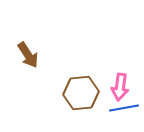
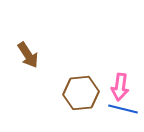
blue line: moved 1 px left, 1 px down; rotated 24 degrees clockwise
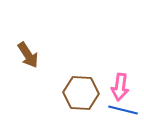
brown hexagon: rotated 8 degrees clockwise
blue line: moved 1 px down
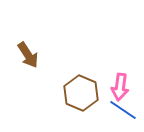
brown hexagon: rotated 20 degrees clockwise
blue line: rotated 20 degrees clockwise
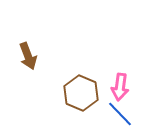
brown arrow: moved 1 px down; rotated 12 degrees clockwise
blue line: moved 3 px left, 4 px down; rotated 12 degrees clockwise
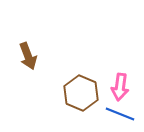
blue line: rotated 24 degrees counterclockwise
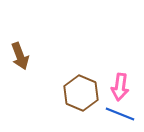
brown arrow: moved 8 px left
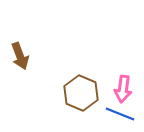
pink arrow: moved 3 px right, 2 px down
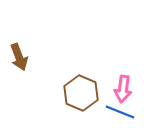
brown arrow: moved 1 px left, 1 px down
blue line: moved 2 px up
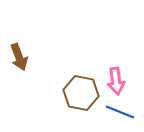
pink arrow: moved 7 px left, 8 px up; rotated 16 degrees counterclockwise
brown hexagon: rotated 12 degrees counterclockwise
